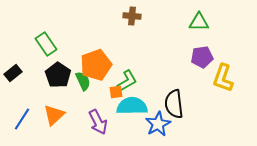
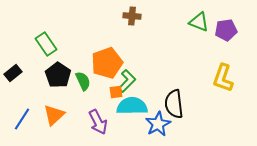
green triangle: rotated 20 degrees clockwise
purple pentagon: moved 24 px right, 27 px up
orange pentagon: moved 11 px right, 2 px up
green L-shape: rotated 15 degrees counterclockwise
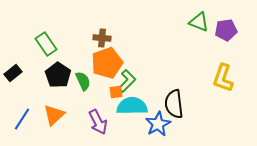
brown cross: moved 30 px left, 22 px down
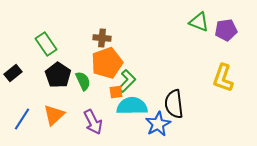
purple arrow: moved 5 px left
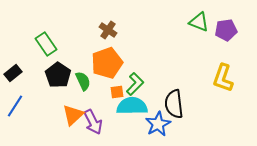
brown cross: moved 6 px right, 8 px up; rotated 30 degrees clockwise
green L-shape: moved 8 px right, 3 px down
orange square: moved 1 px right
orange triangle: moved 19 px right
blue line: moved 7 px left, 13 px up
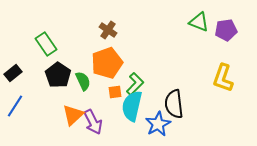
orange square: moved 2 px left
cyan semicircle: rotated 76 degrees counterclockwise
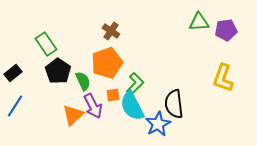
green triangle: rotated 25 degrees counterclockwise
brown cross: moved 3 px right, 1 px down
black pentagon: moved 4 px up
orange square: moved 2 px left, 3 px down
cyan semicircle: rotated 40 degrees counterclockwise
purple arrow: moved 16 px up
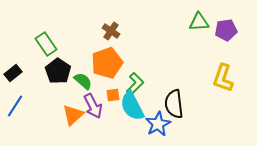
green semicircle: rotated 24 degrees counterclockwise
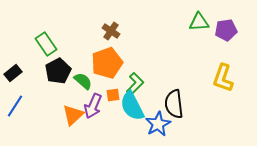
black pentagon: rotated 10 degrees clockwise
purple arrow: rotated 50 degrees clockwise
